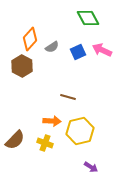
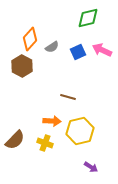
green diamond: rotated 75 degrees counterclockwise
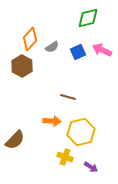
yellow hexagon: moved 1 px right, 1 px down
yellow cross: moved 20 px right, 14 px down
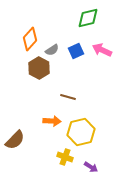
gray semicircle: moved 3 px down
blue square: moved 2 px left, 1 px up
brown hexagon: moved 17 px right, 2 px down
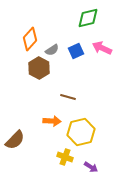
pink arrow: moved 2 px up
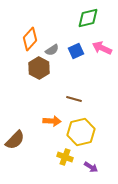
brown line: moved 6 px right, 2 px down
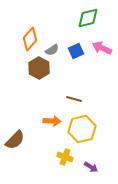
yellow hexagon: moved 1 px right, 3 px up
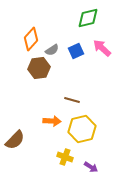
orange diamond: moved 1 px right
pink arrow: rotated 18 degrees clockwise
brown hexagon: rotated 25 degrees clockwise
brown line: moved 2 px left, 1 px down
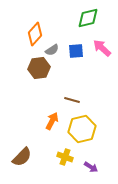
orange diamond: moved 4 px right, 5 px up
blue square: rotated 21 degrees clockwise
orange arrow: rotated 66 degrees counterclockwise
brown semicircle: moved 7 px right, 17 px down
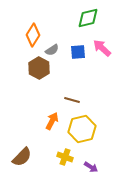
orange diamond: moved 2 px left, 1 px down; rotated 10 degrees counterclockwise
blue square: moved 2 px right, 1 px down
brown hexagon: rotated 25 degrees counterclockwise
